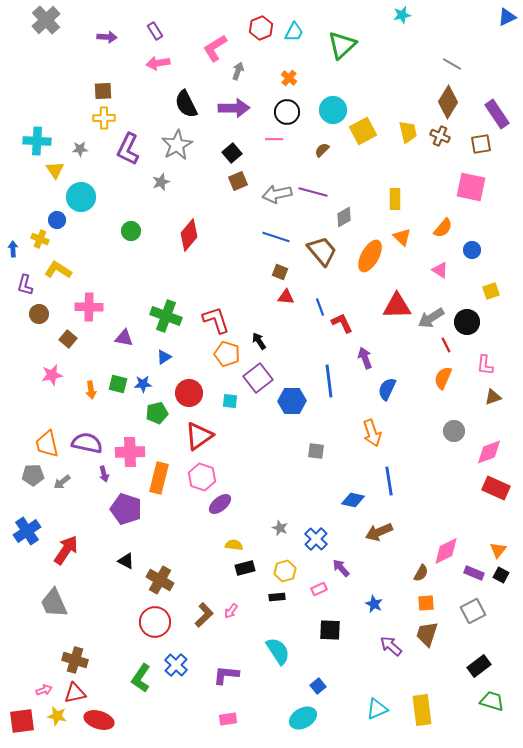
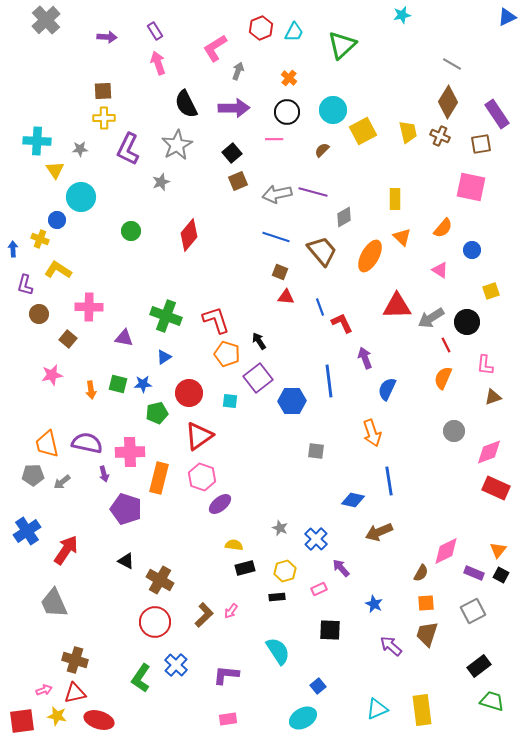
pink arrow at (158, 63): rotated 80 degrees clockwise
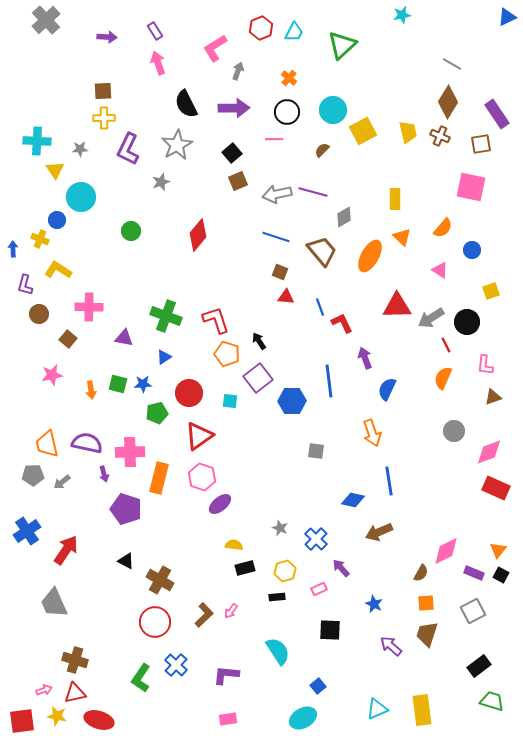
red diamond at (189, 235): moved 9 px right
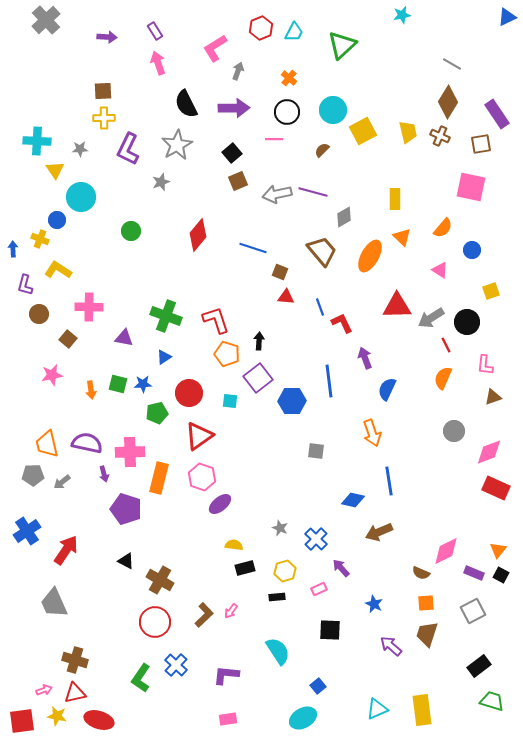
blue line at (276, 237): moved 23 px left, 11 px down
black arrow at (259, 341): rotated 36 degrees clockwise
brown semicircle at (421, 573): rotated 84 degrees clockwise
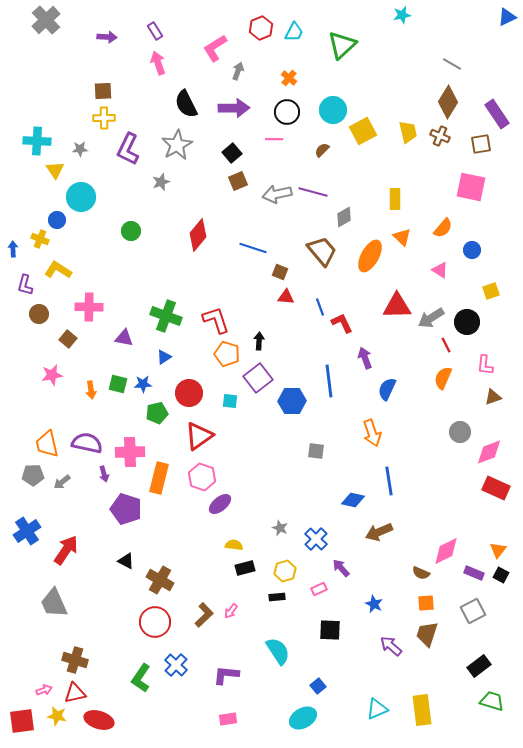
gray circle at (454, 431): moved 6 px right, 1 px down
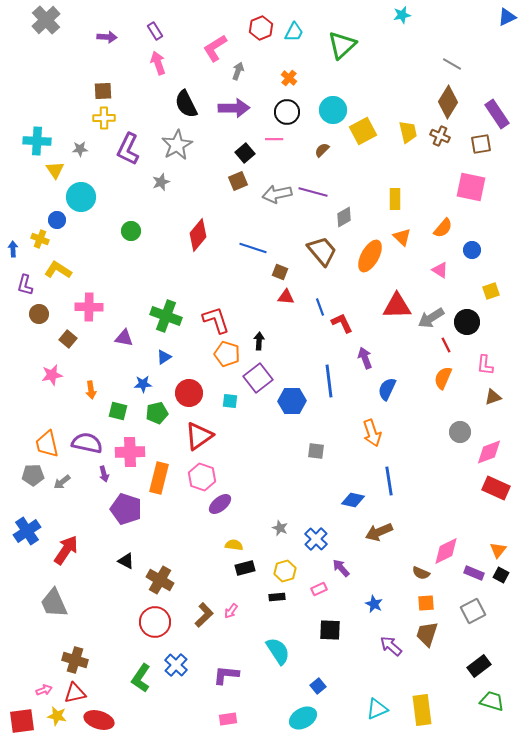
black square at (232, 153): moved 13 px right
green square at (118, 384): moved 27 px down
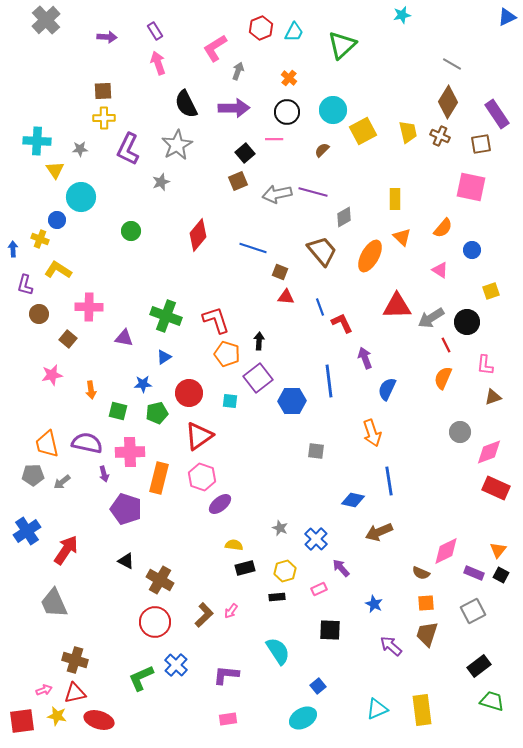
green L-shape at (141, 678): rotated 32 degrees clockwise
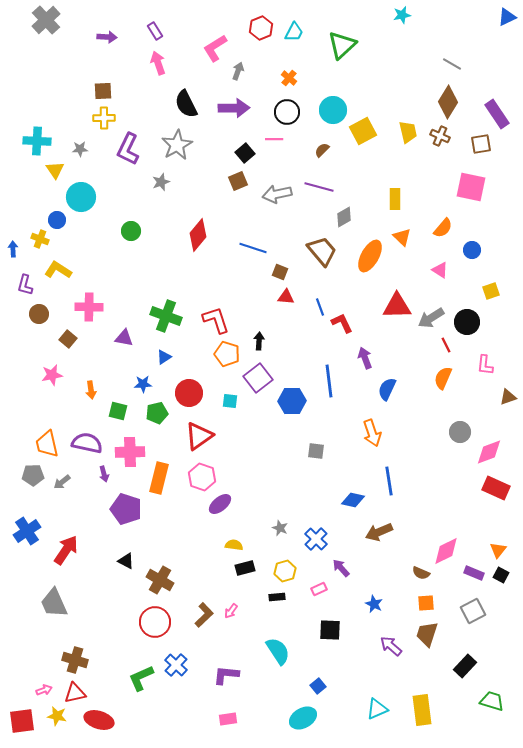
purple line at (313, 192): moved 6 px right, 5 px up
brown triangle at (493, 397): moved 15 px right
black rectangle at (479, 666): moved 14 px left; rotated 10 degrees counterclockwise
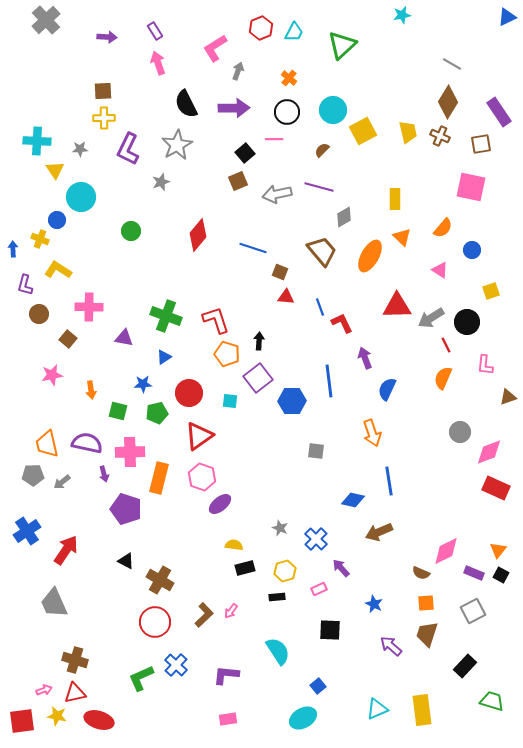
purple rectangle at (497, 114): moved 2 px right, 2 px up
